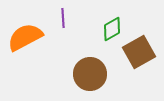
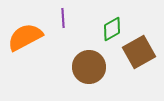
brown circle: moved 1 px left, 7 px up
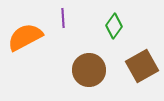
green diamond: moved 2 px right, 3 px up; rotated 25 degrees counterclockwise
brown square: moved 3 px right, 14 px down
brown circle: moved 3 px down
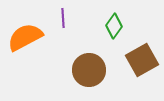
brown square: moved 6 px up
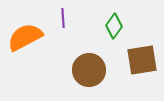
brown square: rotated 20 degrees clockwise
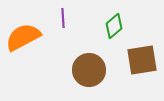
green diamond: rotated 15 degrees clockwise
orange semicircle: moved 2 px left
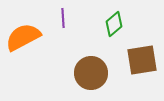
green diamond: moved 2 px up
brown circle: moved 2 px right, 3 px down
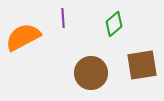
brown square: moved 5 px down
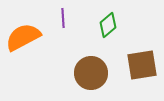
green diamond: moved 6 px left, 1 px down
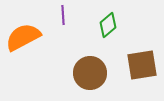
purple line: moved 3 px up
brown circle: moved 1 px left
